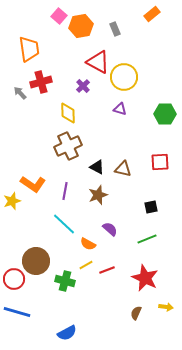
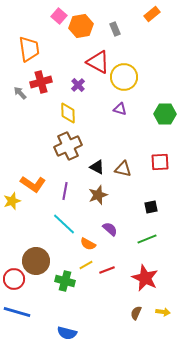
purple cross: moved 5 px left, 1 px up
yellow arrow: moved 3 px left, 5 px down
blue semicircle: rotated 42 degrees clockwise
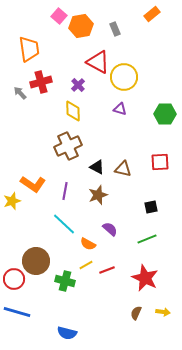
yellow diamond: moved 5 px right, 2 px up
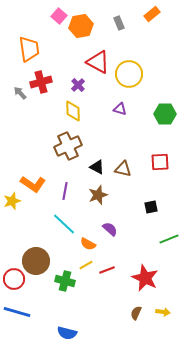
gray rectangle: moved 4 px right, 6 px up
yellow circle: moved 5 px right, 3 px up
green line: moved 22 px right
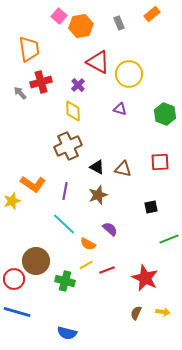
green hexagon: rotated 20 degrees clockwise
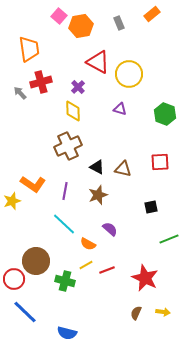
purple cross: moved 2 px down
blue line: moved 8 px right; rotated 28 degrees clockwise
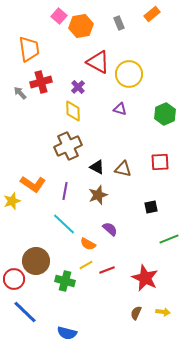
green hexagon: rotated 15 degrees clockwise
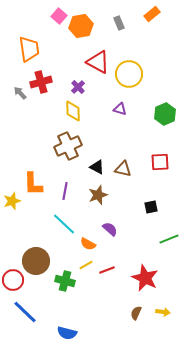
orange L-shape: rotated 55 degrees clockwise
red circle: moved 1 px left, 1 px down
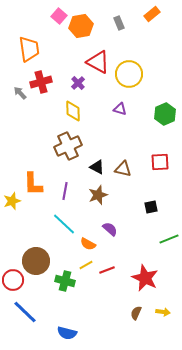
purple cross: moved 4 px up
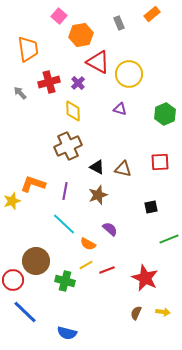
orange hexagon: moved 9 px down
orange trapezoid: moved 1 px left
red cross: moved 8 px right
orange L-shape: rotated 110 degrees clockwise
